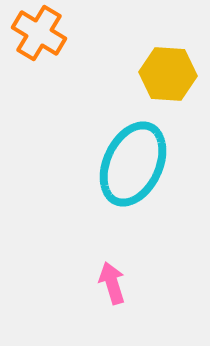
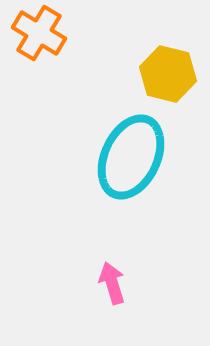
yellow hexagon: rotated 10 degrees clockwise
cyan ellipse: moved 2 px left, 7 px up
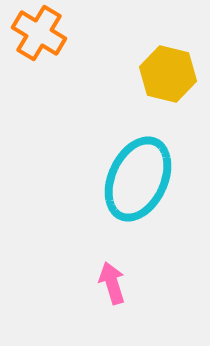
cyan ellipse: moved 7 px right, 22 px down
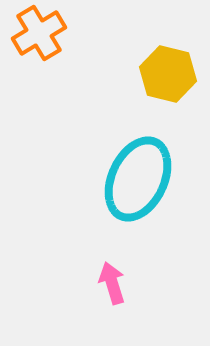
orange cross: rotated 28 degrees clockwise
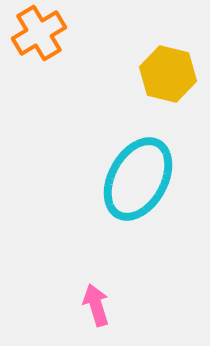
cyan ellipse: rotated 4 degrees clockwise
pink arrow: moved 16 px left, 22 px down
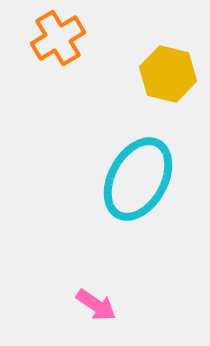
orange cross: moved 19 px right, 5 px down
pink arrow: rotated 141 degrees clockwise
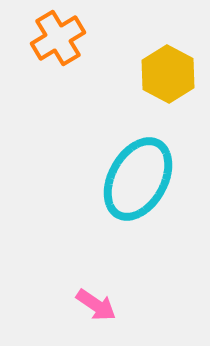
yellow hexagon: rotated 14 degrees clockwise
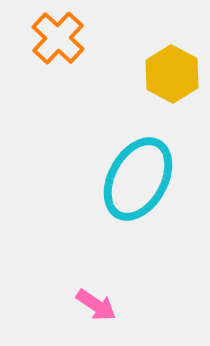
orange cross: rotated 16 degrees counterclockwise
yellow hexagon: moved 4 px right
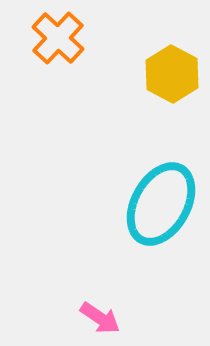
cyan ellipse: moved 23 px right, 25 px down
pink arrow: moved 4 px right, 13 px down
